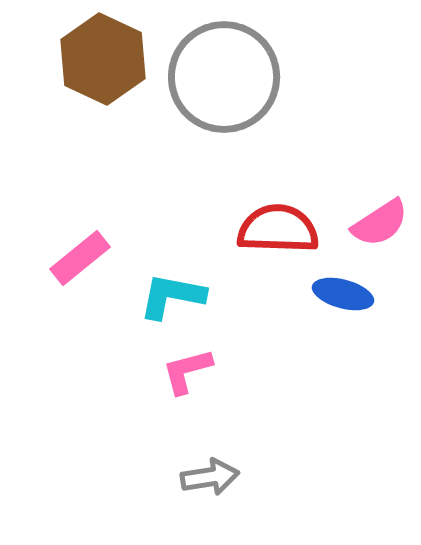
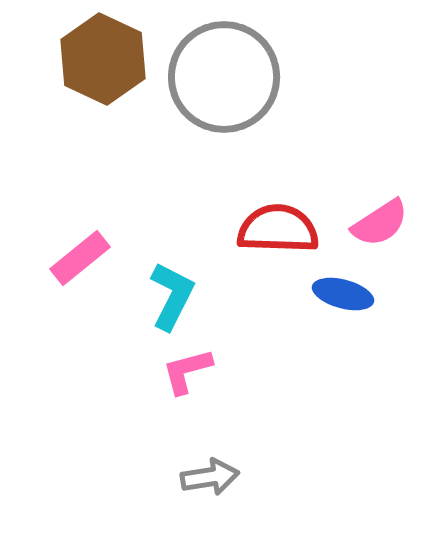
cyan L-shape: rotated 106 degrees clockwise
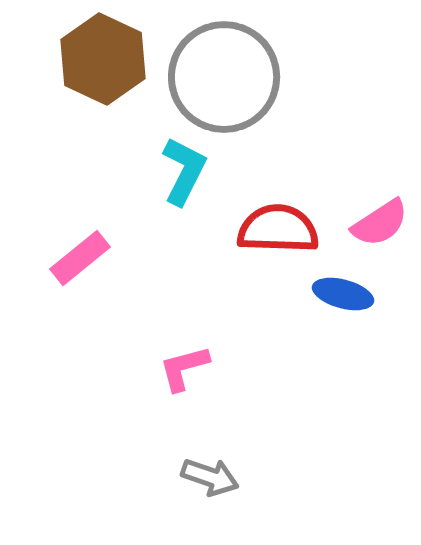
cyan L-shape: moved 12 px right, 125 px up
pink L-shape: moved 3 px left, 3 px up
gray arrow: rotated 28 degrees clockwise
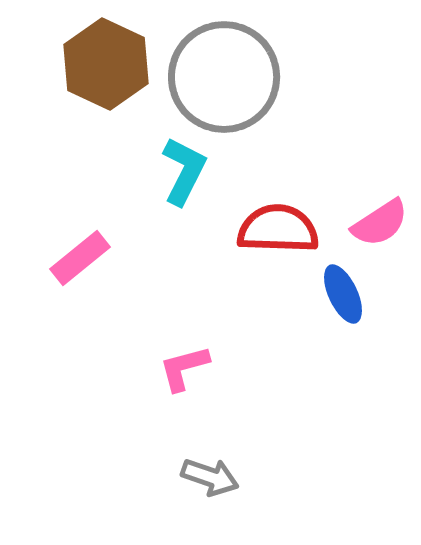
brown hexagon: moved 3 px right, 5 px down
blue ellipse: rotated 50 degrees clockwise
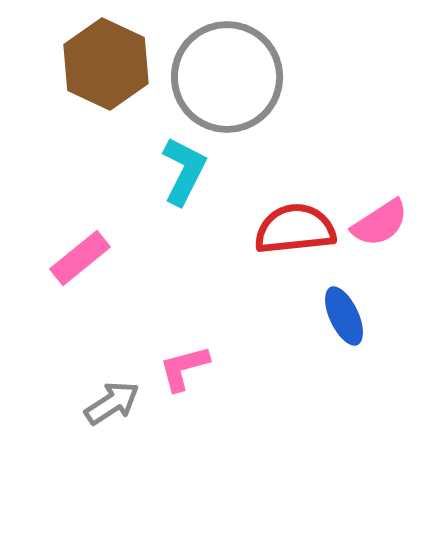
gray circle: moved 3 px right
red semicircle: moved 17 px right; rotated 8 degrees counterclockwise
blue ellipse: moved 1 px right, 22 px down
gray arrow: moved 98 px left, 74 px up; rotated 52 degrees counterclockwise
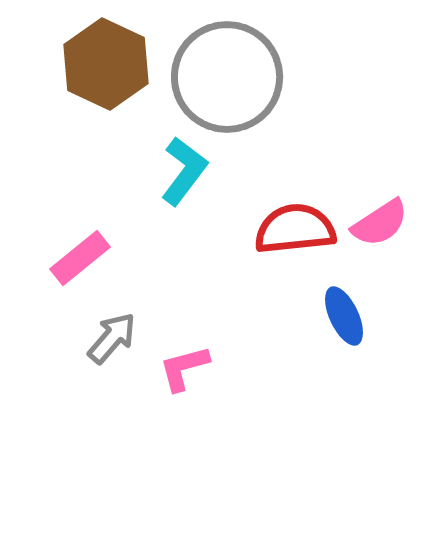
cyan L-shape: rotated 10 degrees clockwise
gray arrow: moved 65 px up; rotated 16 degrees counterclockwise
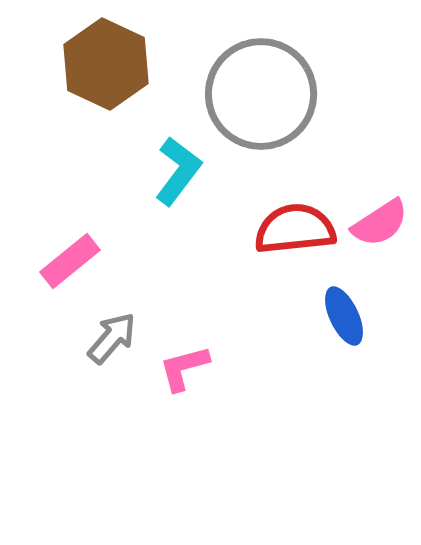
gray circle: moved 34 px right, 17 px down
cyan L-shape: moved 6 px left
pink rectangle: moved 10 px left, 3 px down
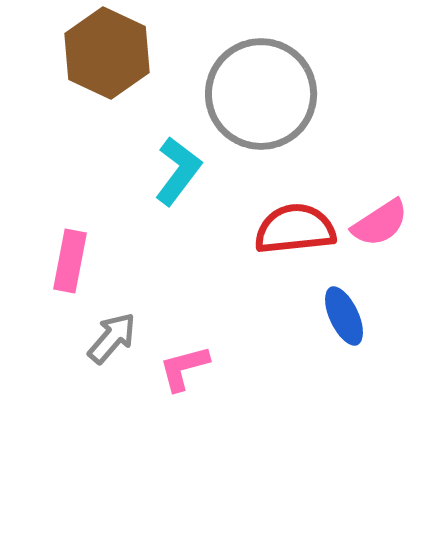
brown hexagon: moved 1 px right, 11 px up
pink rectangle: rotated 40 degrees counterclockwise
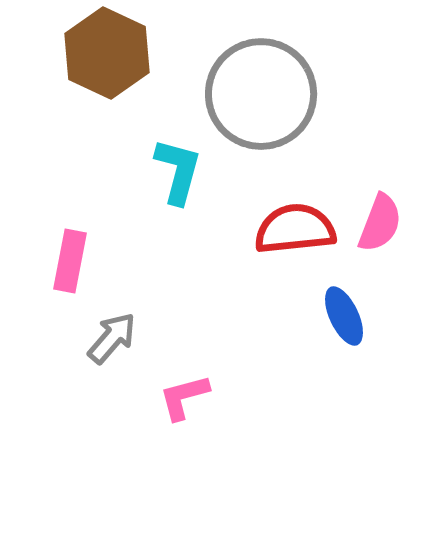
cyan L-shape: rotated 22 degrees counterclockwise
pink semicircle: rotated 36 degrees counterclockwise
pink L-shape: moved 29 px down
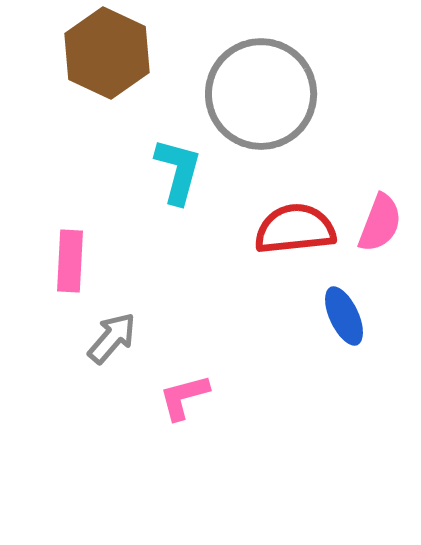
pink rectangle: rotated 8 degrees counterclockwise
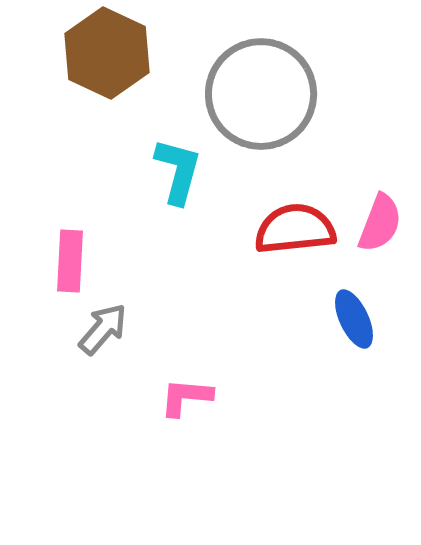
blue ellipse: moved 10 px right, 3 px down
gray arrow: moved 9 px left, 9 px up
pink L-shape: moved 2 px right; rotated 20 degrees clockwise
